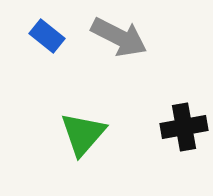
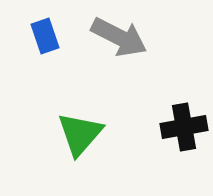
blue rectangle: moved 2 px left; rotated 32 degrees clockwise
green triangle: moved 3 px left
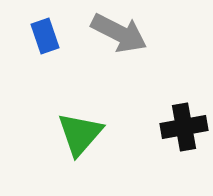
gray arrow: moved 4 px up
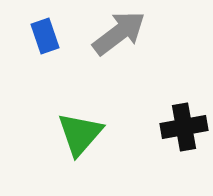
gray arrow: rotated 64 degrees counterclockwise
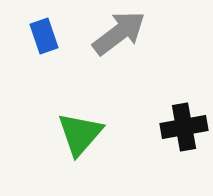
blue rectangle: moved 1 px left
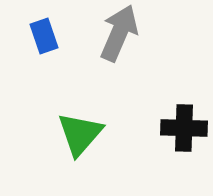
gray arrow: rotated 30 degrees counterclockwise
black cross: moved 1 px down; rotated 12 degrees clockwise
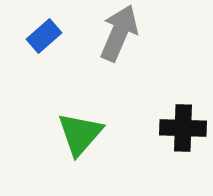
blue rectangle: rotated 68 degrees clockwise
black cross: moved 1 px left
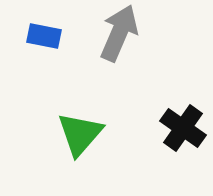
blue rectangle: rotated 52 degrees clockwise
black cross: rotated 33 degrees clockwise
